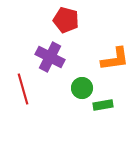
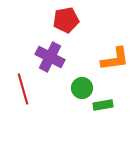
red pentagon: rotated 25 degrees counterclockwise
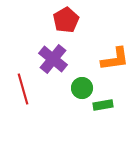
red pentagon: rotated 20 degrees counterclockwise
purple cross: moved 3 px right, 2 px down; rotated 12 degrees clockwise
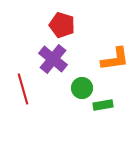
red pentagon: moved 4 px left, 5 px down; rotated 25 degrees counterclockwise
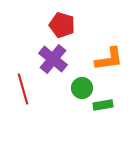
orange L-shape: moved 6 px left
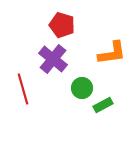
orange L-shape: moved 3 px right, 6 px up
green rectangle: rotated 18 degrees counterclockwise
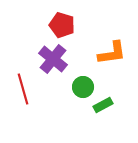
green circle: moved 1 px right, 1 px up
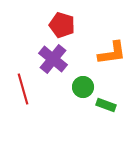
green rectangle: moved 3 px right; rotated 48 degrees clockwise
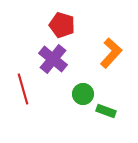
orange L-shape: moved 1 px left; rotated 40 degrees counterclockwise
green circle: moved 7 px down
green rectangle: moved 6 px down
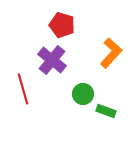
purple cross: moved 1 px left, 1 px down
